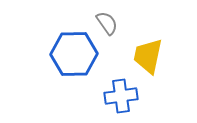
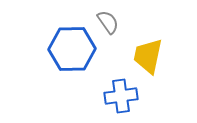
gray semicircle: moved 1 px right, 1 px up
blue hexagon: moved 2 px left, 5 px up
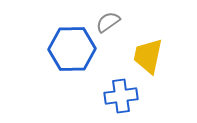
gray semicircle: rotated 90 degrees counterclockwise
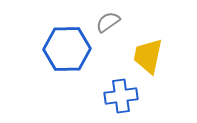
blue hexagon: moved 5 px left
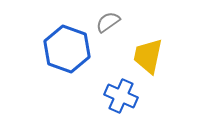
blue hexagon: rotated 21 degrees clockwise
blue cross: rotated 32 degrees clockwise
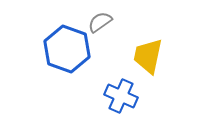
gray semicircle: moved 8 px left
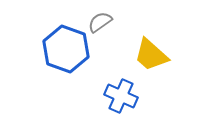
blue hexagon: moved 1 px left
yellow trapezoid: moved 3 px right, 1 px up; rotated 60 degrees counterclockwise
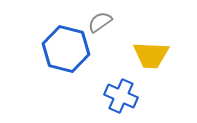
blue hexagon: rotated 6 degrees counterclockwise
yellow trapezoid: rotated 39 degrees counterclockwise
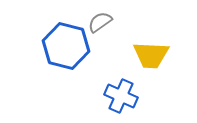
blue hexagon: moved 3 px up
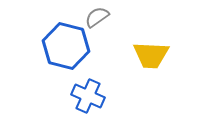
gray semicircle: moved 3 px left, 5 px up
blue cross: moved 33 px left
